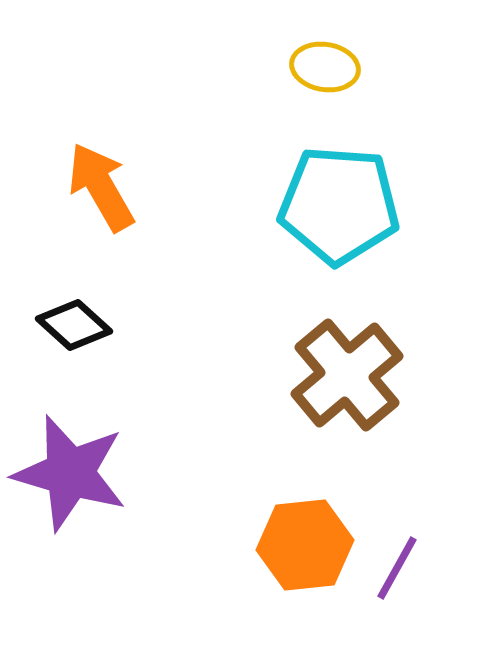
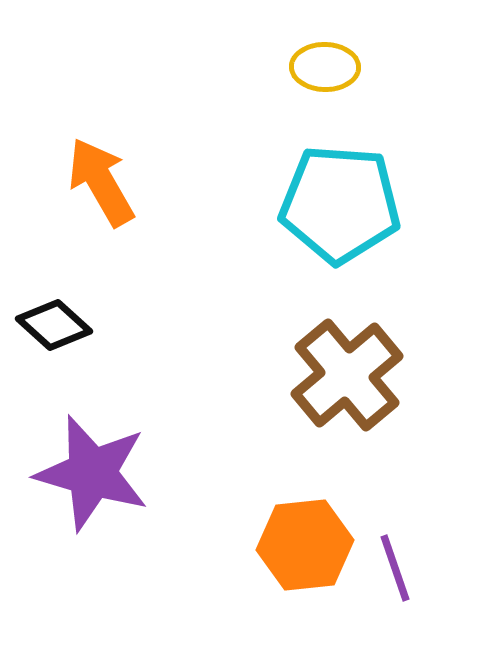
yellow ellipse: rotated 8 degrees counterclockwise
orange arrow: moved 5 px up
cyan pentagon: moved 1 px right, 1 px up
black diamond: moved 20 px left
purple star: moved 22 px right
purple line: moved 2 px left; rotated 48 degrees counterclockwise
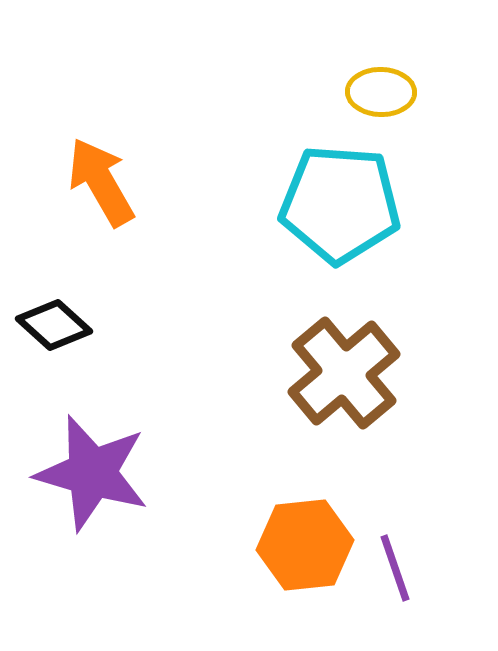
yellow ellipse: moved 56 px right, 25 px down
brown cross: moved 3 px left, 2 px up
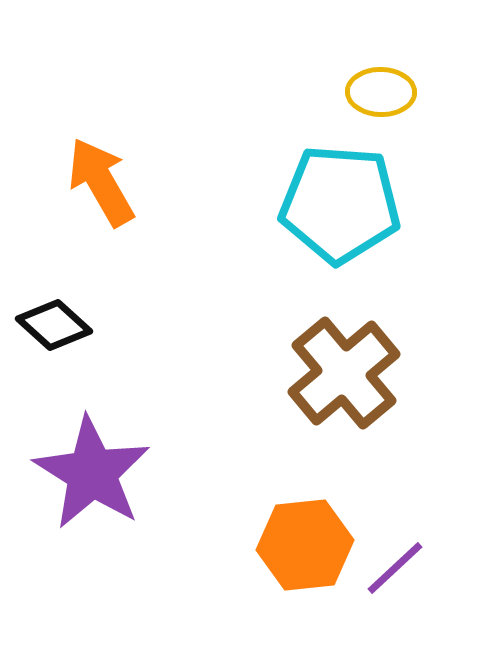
purple star: rotated 16 degrees clockwise
purple line: rotated 66 degrees clockwise
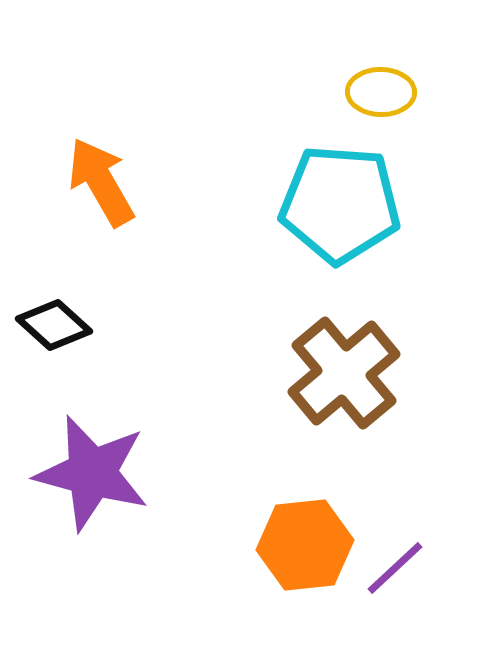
purple star: rotated 17 degrees counterclockwise
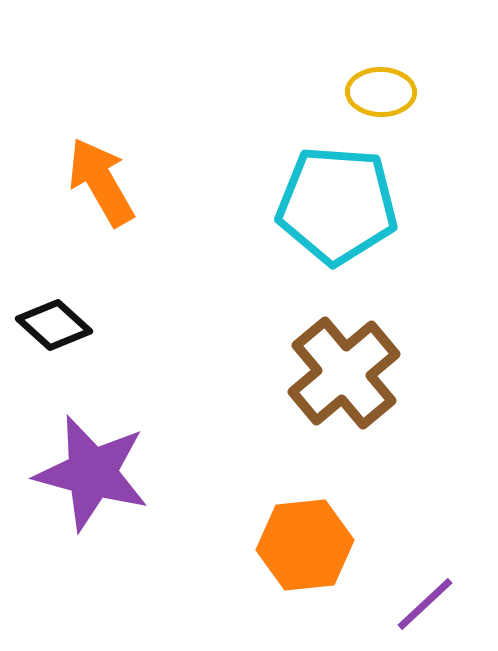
cyan pentagon: moved 3 px left, 1 px down
purple line: moved 30 px right, 36 px down
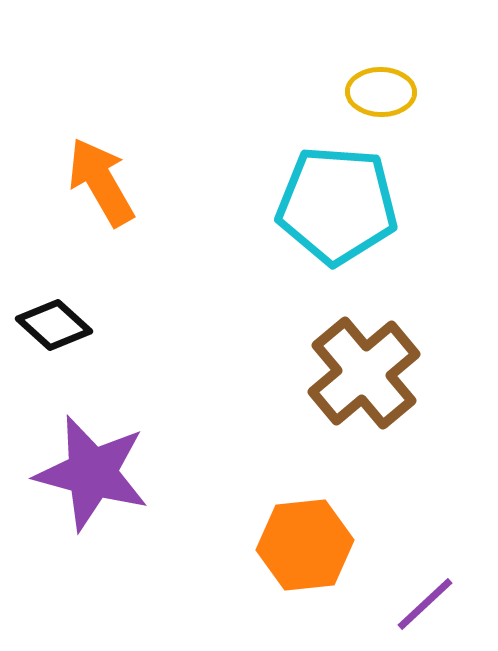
brown cross: moved 20 px right
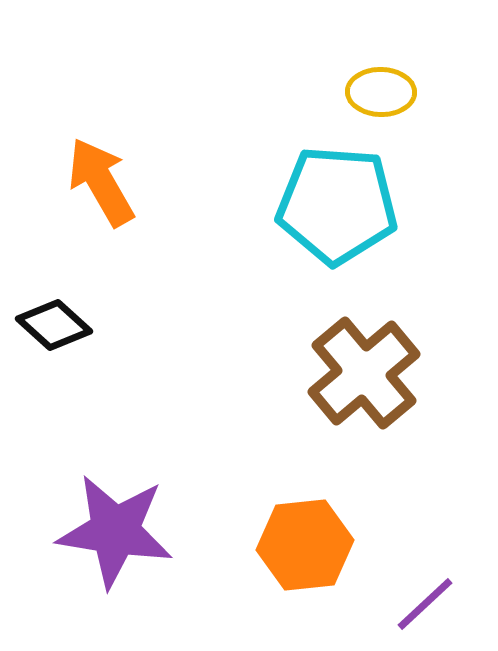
purple star: moved 23 px right, 58 px down; rotated 6 degrees counterclockwise
